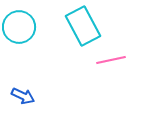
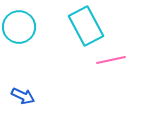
cyan rectangle: moved 3 px right
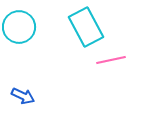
cyan rectangle: moved 1 px down
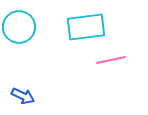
cyan rectangle: rotated 69 degrees counterclockwise
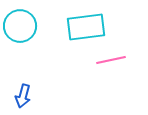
cyan circle: moved 1 px right, 1 px up
blue arrow: rotated 80 degrees clockwise
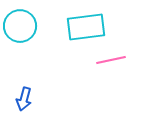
blue arrow: moved 1 px right, 3 px down
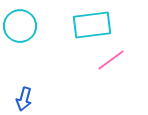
cyan rectangle: moved 6 px right, 2 px up
pink line: rotated 24 degrees counterclockwise
